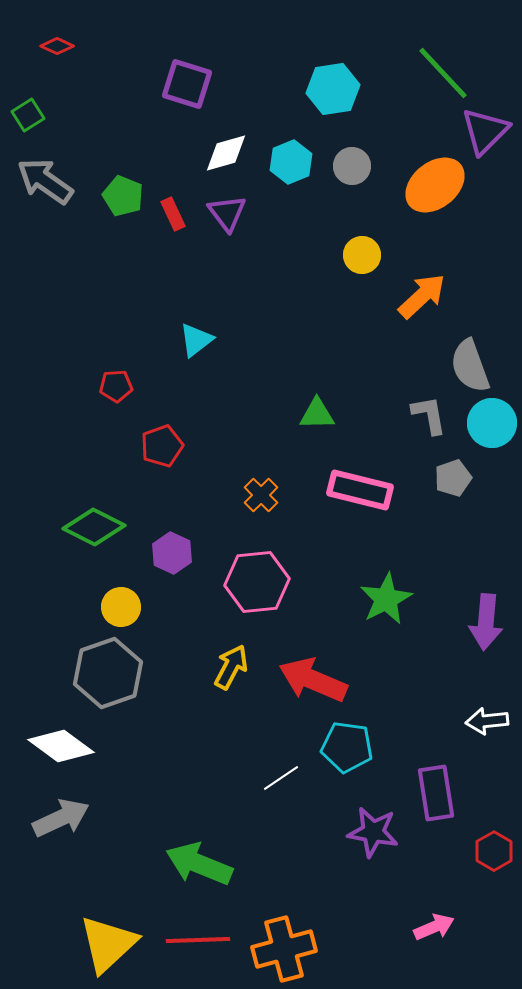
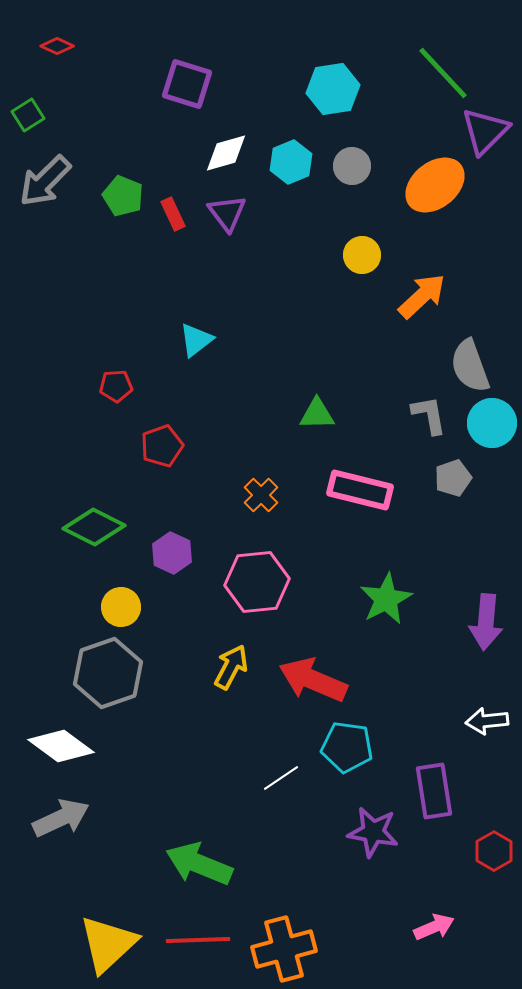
gray arrow at (45, 181): rotated 80 degrees counterclockwise
purple rectangle at (436, 793): moved 2 px left, 2 px up
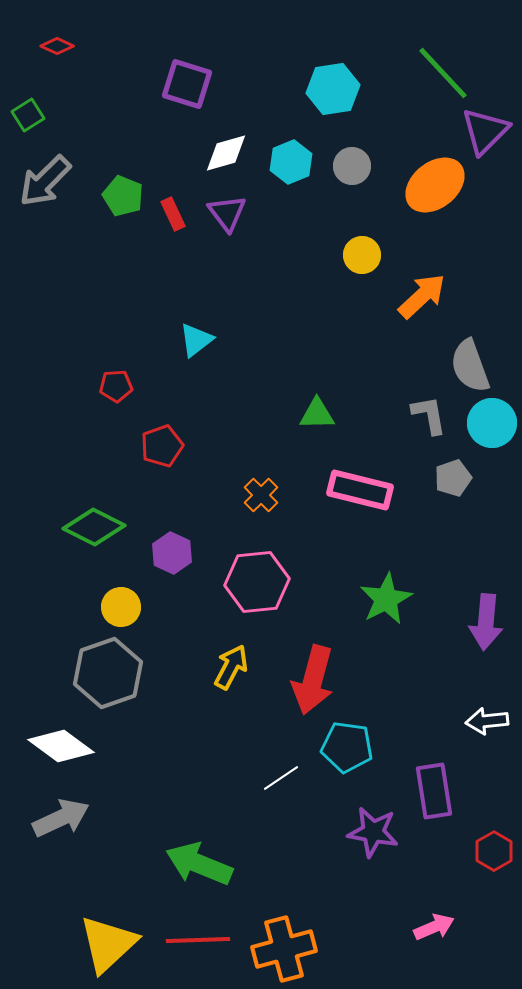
red arrow at (313, 680): rotated 98 degrees counterclockwise
